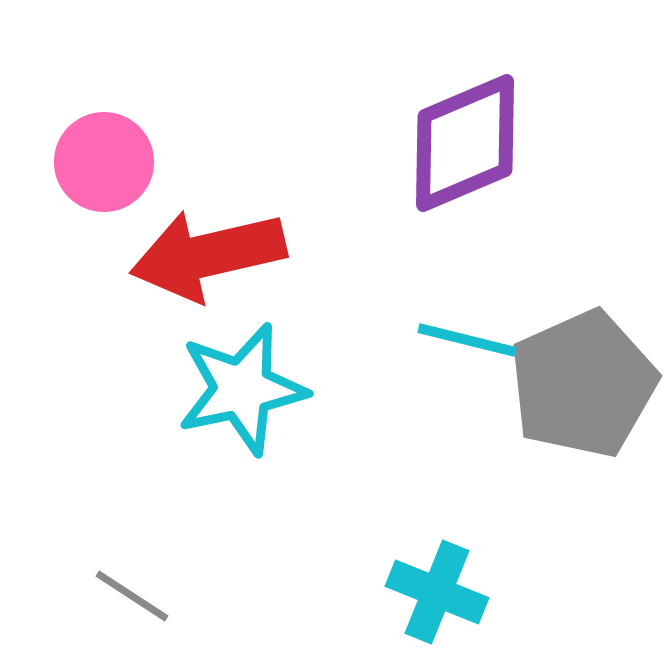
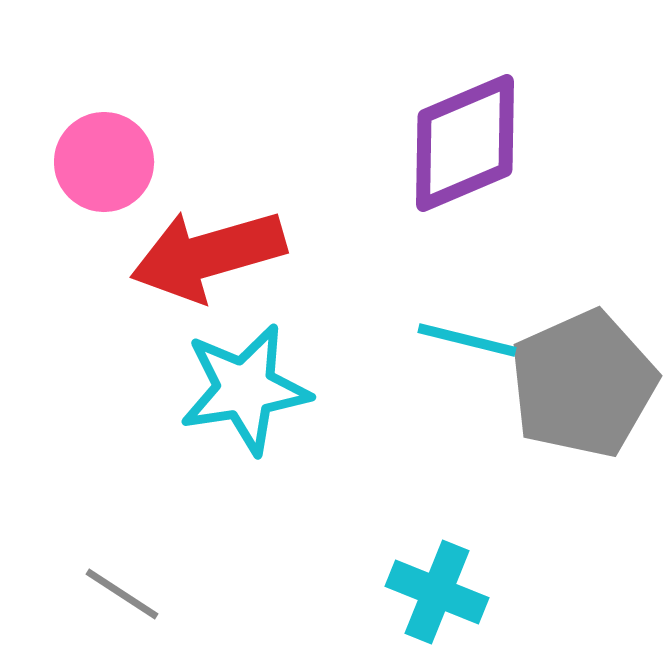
red arrow: rotated 3 degrees counterclockwise
cyan star: moved 3 px right; rotated 3 degrees clockwise
gray line: moved 10 px left, 2 px up
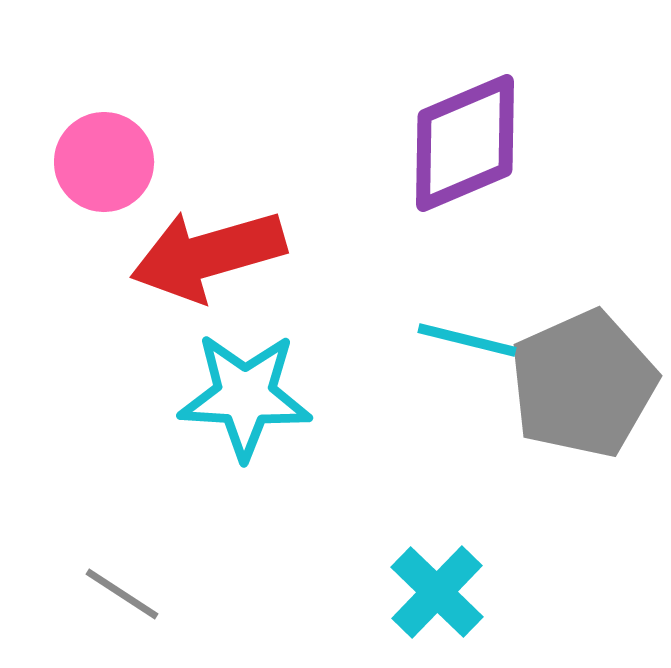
cyan star: moved 7 px down; rotated 12 degrees clockwise
cyan cross: rotated 22 degrees clockwise
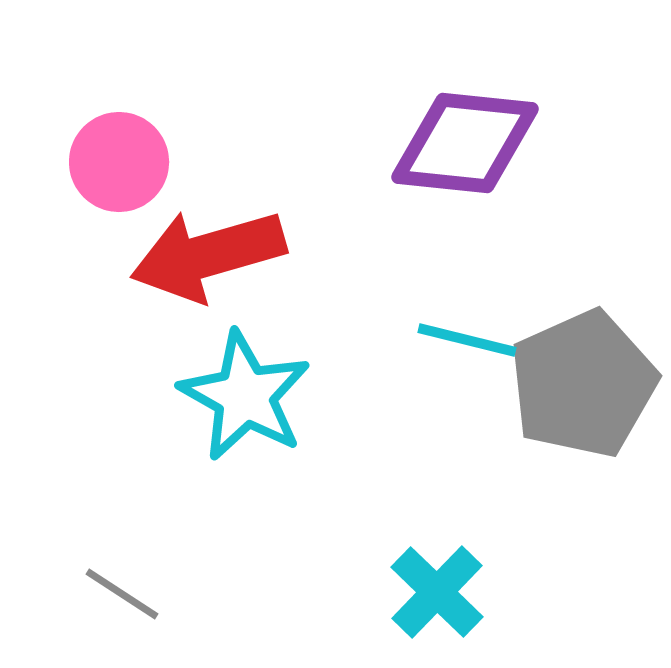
purple diamond: rotated 29 degrees clockwise
pink circle: moved 15 px right
cyan star: rotated 26 degrees clockwise
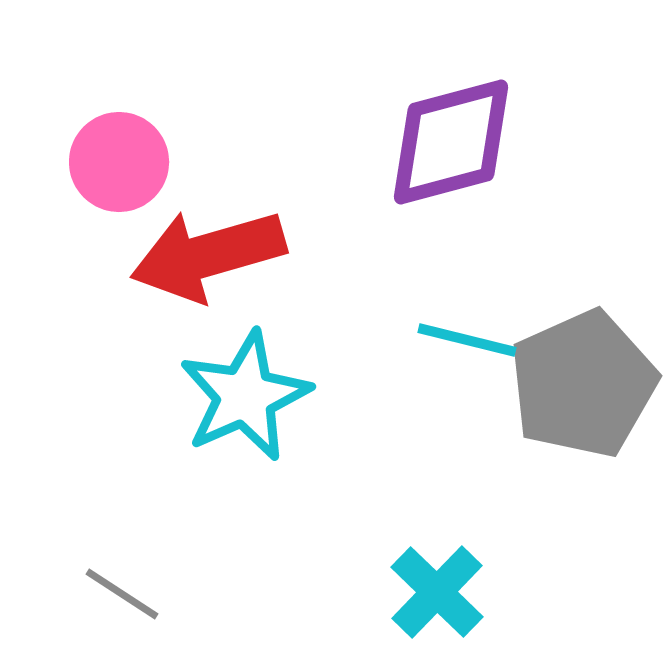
purple diamond: moved 14 px left, 1 px up; rotated 21 degrees counterclockwise
cyan star: rotated 19 degrees clockwise
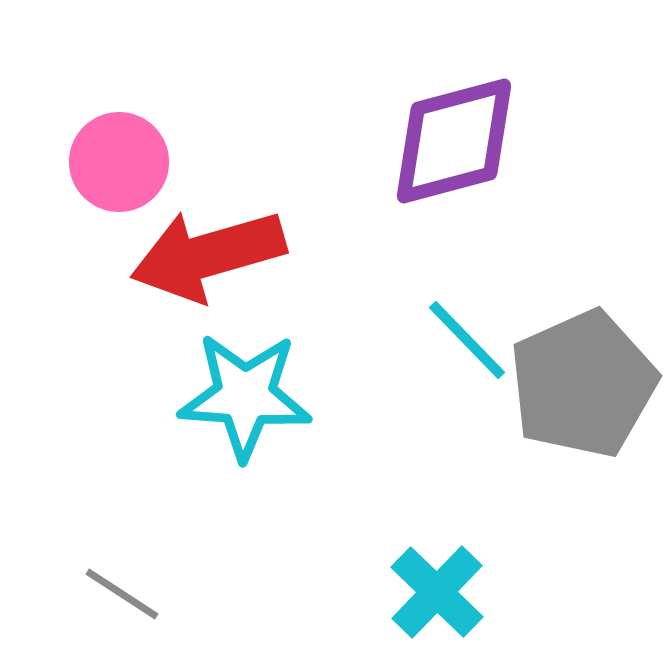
purple diamond: moved 3 px right, 1 px up
cyan line: rotated 32 degrees clockwise
cyan star: rotated 28 degrees clockwise
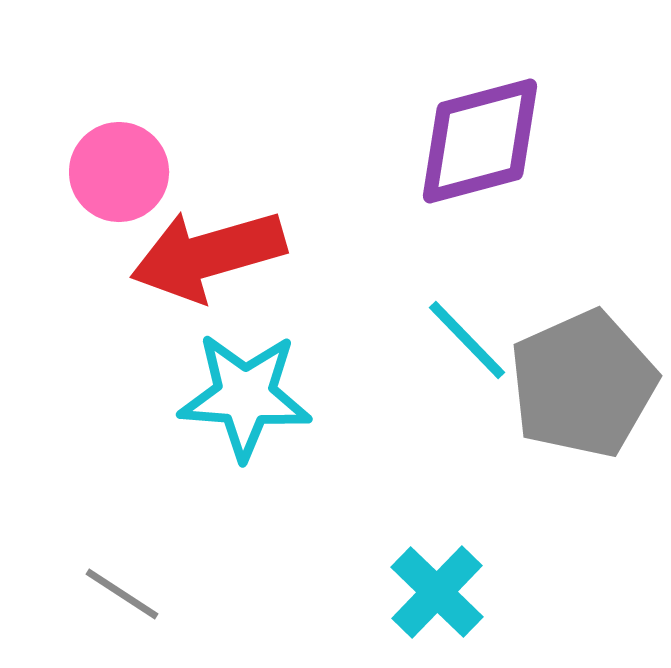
purple diamond: moved 26 px right
pink circle: moved 10 px down
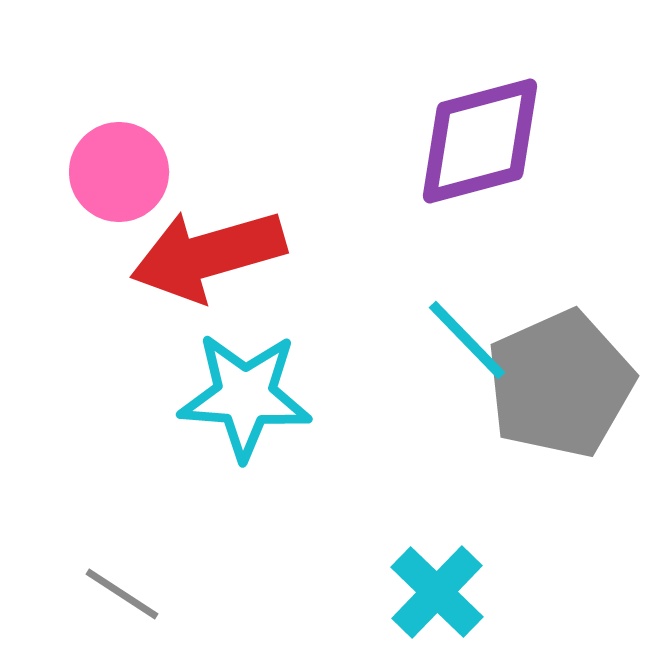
gray pentagon: moved 23 px left
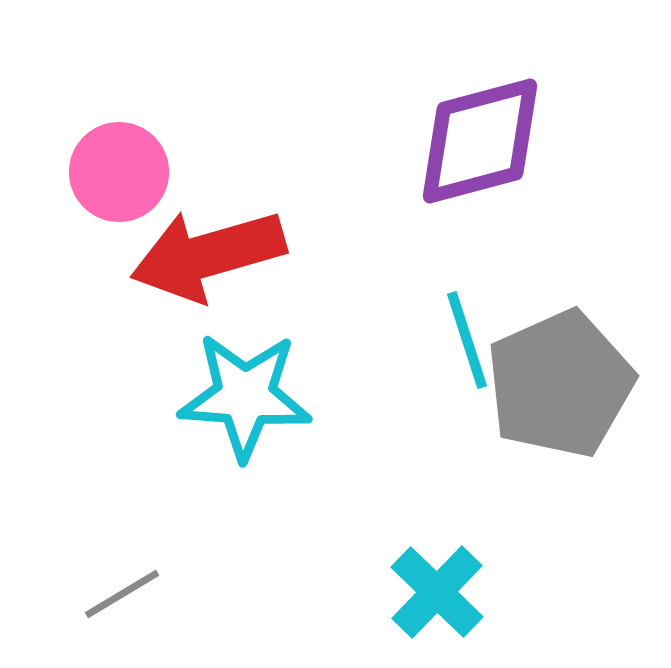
cyan line: rotated 26 degrees clockwise
gray line: rotated 64 degrees counterclockwise
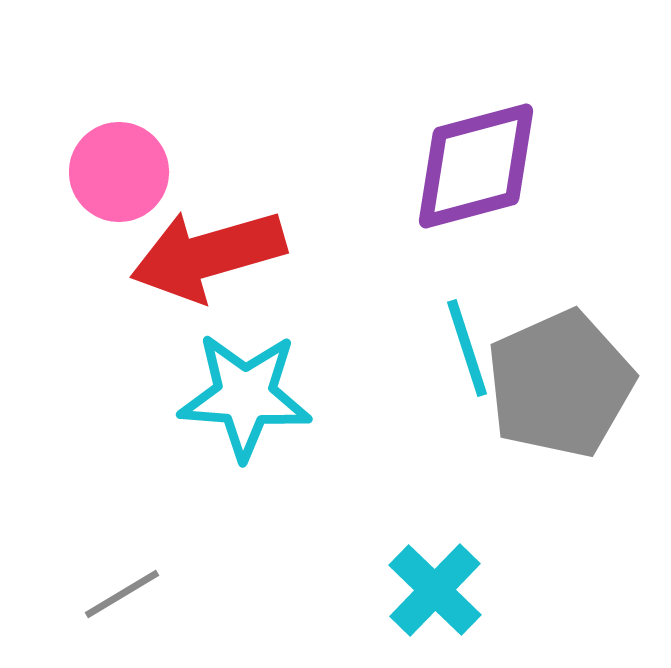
purple diamond: moved 4 px left, 25 px down
cyan line: moved 8 px down
cyan cross: moved 2 px left, 2 px up
